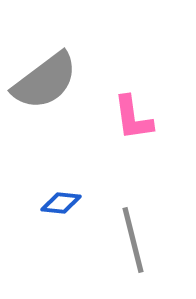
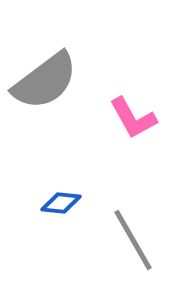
pink L-shape: rotated 21 degrees counterclockwise
gray line: rotated 16 degrees counterclockwise
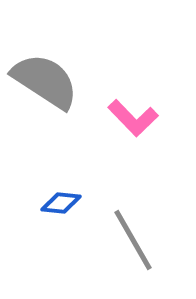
gray semicircle: rotated 110 degrees counterclockwise
pink L-shape: rotated 15 degrees counterclockwise
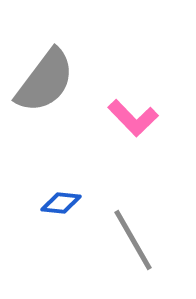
gray semicircle: rotated 94 degrees clockwise
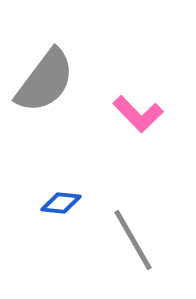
pink L-shape: moved 5 px right, 4 px up
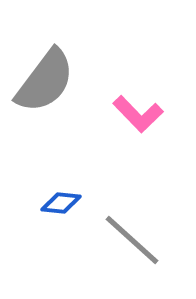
gray line: moved 1 px left; rotated 18 degrees counterclockwise
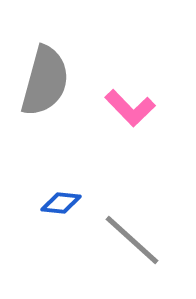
gray semicircle: rotated 22 degrees counterclockwise
pink L-shape: moved 8 px left, 6 px up
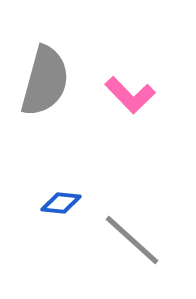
pink L-shape: moved 13 px up
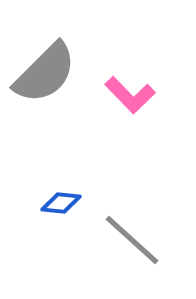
gray semicircle: moved 8 px up; rotated 30 degrees clockwise
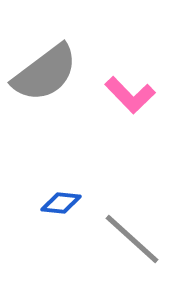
gray semicircle: rotated 8 degrees clockwise
gray line: moved 1 px up
